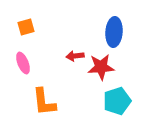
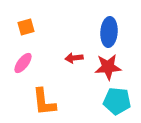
blue ellipse: moved 5 px left
red arrow: moved 1 px left, 2 px down
pink ellipse: rotated 60 degrees clockwise
red star: moved 7 px right
cyan pentagon: rotated 24 degrees clockwise
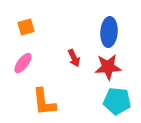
red arrow: rotated 108 degrees counterclockwise
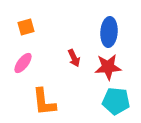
cyan pentagon: moved 1 px left
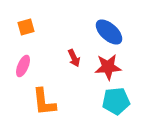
blue ellipse: rotated 52 degrees counterclockwise
pink ellipse: moved 3 px down; rotated 15 degrees counterclockwise
cyan pentagon: rotated 12 degrees counterclockwise
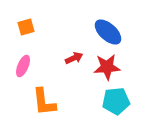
blue ellipse: moved 1 px left
red arrow: rotated 90 degrees counterclockwise
red star: moved 1 px left
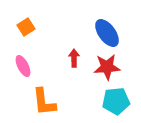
orange square: rotated 18 degrees counterclockwise
blue ellipse: moved 1 px left, 1 px down; rotated 12 degrees clockwise
red arrow: rotated 66 degrees counterclockwise
pink ellipse: rotated 50 degrees counterclockwise
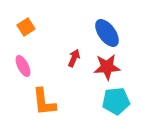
red arrow: rotated 24 degrees clockwise
